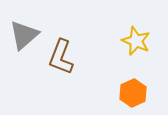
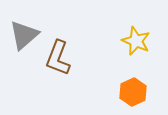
brown L-shape: moved 3 px left, 1 px down
orange hexagon: moved 1 px up
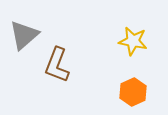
yellow star: moved 3 px left; rotated 12 degrees counterclockwise
brown L-shape: moved 1 px left, 7 px down
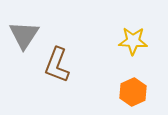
gray triangle: rotated 16 degrees counterclockwise
yellow star: rotated 8 degrees counterclockwise
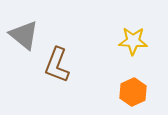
gray triangle: rotated 24 degrees counterclockwise
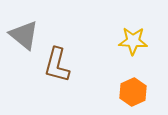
brown L-shape: rotated 6 degrees counterclockwise
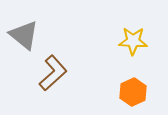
brown L-shape: moved 4 px left, 8 px down; rotated 147 degrees counterclockwise
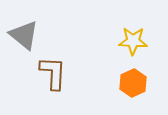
brown L-shape: rotated 45 degrees counterclockwise
orange hexagon: moved 9 px up
